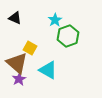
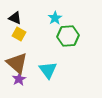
cyan star: moved 2 px up
green hexagon: rotated 15 degrees clockwise
yellow square: moved 11 px left, 14 px up
cyan triangle: rotated 24 degrees clockwise
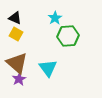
yellow square: moved 3 px left
cyan triangle: moved 2 px up
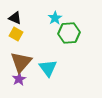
green hexagon: moved 1 px right, 3 px up
brown triangle: moved 4 px right, 1 px up; rotated 30 degrees clockwise
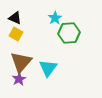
cyan triangle: rotated 12 degrees clockwise
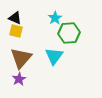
yellow square: moved 3 px up; rotated 16 degrees counterclockwise
brown triangle: moved 4 px up
cyan triangle: moved 6 px right, 12 px up
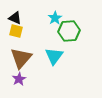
green hexagon: moved 2 px up
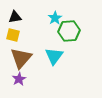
black triangle: moved 1 px up; rotated 32 degrees counterclockwise
yellow square: moved 3 px left, 4 px down
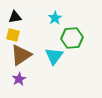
green hexagon: moved 3 px right, 7 px down
brown triangle: moved 3 px up; rotated 15 degrees clockwise
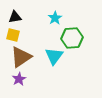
brown triangle: moved 2 px down
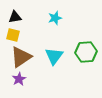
cyan star: rotated 16 degrees clockwise
green hexagon: moved 14 px right, 14 px down
